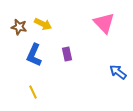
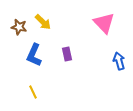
yellow arrow: moved 2 px up; rotated 18 degrees clockwise
blue arrow: moved 1 px right, 11 px up; rotated 36 degrees clockwise
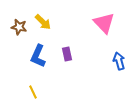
blue L-shape: moved 4 px right, 1 px down
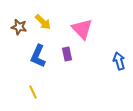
pink triangle: moved 22 px left, 6 px down
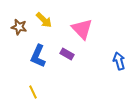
yellow arrow: moved 1 px right, 2 px up
purple rectangle: rotated 48 degrees counterclockwise
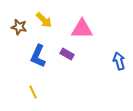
pink triangle: rotated 45 degrees counterclockwise
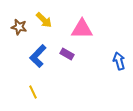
blue L-shape: rotated 20 degrees clockwise
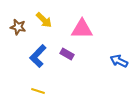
brown star: moved 1 px left
blue arrow: rotated 48 degrees counterclockwise
yellow line: moved 5 px right, 1 px up; rotated 48 degrees counterclockwise
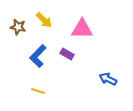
blue arrow: moved 11 px left, 18 px down
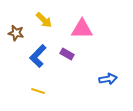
brown star: moved 2 px left, 6 px down
blue arrow: rotated 144 degrees clockwise
